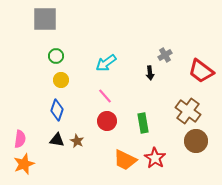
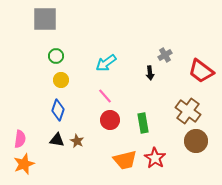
blue diamond: moved 1 px right
red circle: moved 3 px right, 1 px up
orange trapezoid: rotated 40 degrees counterclockwise
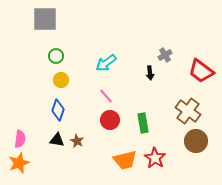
pink line: moved 1 px right
orange star: moved 5 px left, 1 px up
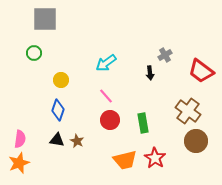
green circle: moved 22 px left, 3 px up
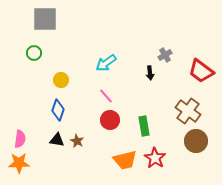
green rectangle: moved 1 px right, 3 px down
orange star: rotated 20 degrees clockwise
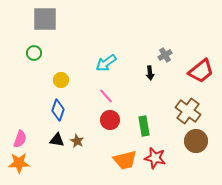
red trapezoid: rotated 76 degrees counterclockwise
pink semicircle: rotated 12 degrees clockwise
red star: rotated 20 degrees counterclockwise
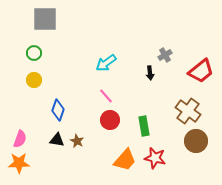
yellow circle: moved 27 px left
orange trapezoid: rotated 35 degrees counterclockwise
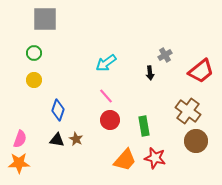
brown star: moved 1 px left, 2 px up
